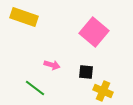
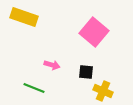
green line: moved 1 px left; rotated 15 degrees counterclockwise
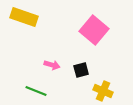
pink square: moved 2 px up
black square: moved 5 px left, 2 px up; rotated 21 degrees counterclockwise
green line: moved 2 px right, 3 px down
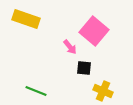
yellow rectangle: moved 2 px right, 2 px down
pink square: moved 1 px down
pink arrow: moved 18 px right, 18 px up; rotated 35 degrees clockwise
black square: moved 3 px right, 2 px up; rotated 21 degrees clockwise
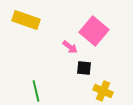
yellow rectangle: moved 1 px down
pink arrow: rotated 14 degrees counterclockwise
green line: rotated 55 degrees clockwise
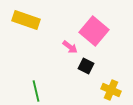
black square: moved 2 px right, 2 px up; rotated 21 degrees clockwise
yellow cross: moved 8 px right, 1 px up
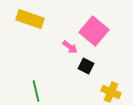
yellow rectangle: moved 4 px right, 1 px up
yellow cross: moved 2 px down
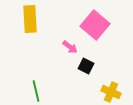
yellow rectangle: rotated 68 degrees clockwise
pink square: moved 1 px right, 6 px up
